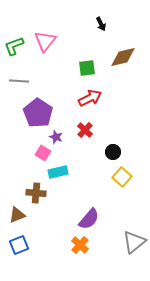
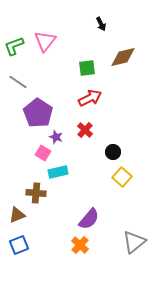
gray line: moved 1 px left, 1 px down; rotated 30 degrees clockwise
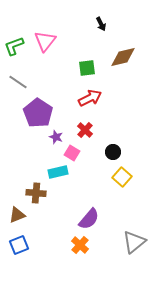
pink square: moved 29 px right
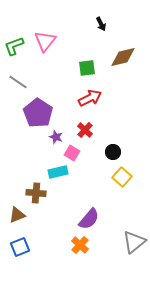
blue square: moved 1 px right, 2 px down
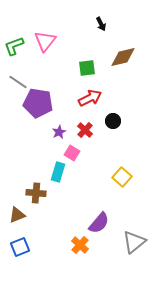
purple pentagon: moved 10 px up; rotated 24 degrees counterclockwise
purple star: moved 3 px right, 5 px up; rotated 24 degrees clockwise
black circle: moved 31 px up
cyan rectangle: rotated 60 degrees counterclockwise
purple semicircle: moved 10 px right, 4 px down
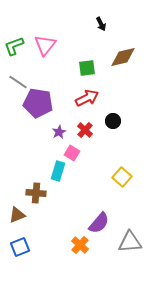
pink triangle: moved 4 px down
red arrow: moved 3 px left
cyan rectangle: moved 1 px up
gray triangle: moved 4 px left; rotated 35 degrees clockwise
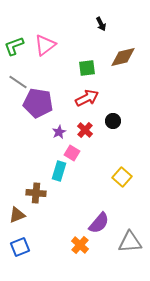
pink triangle: rotated 15 degrees clockwise
cyan rectangle: moved 1 px right
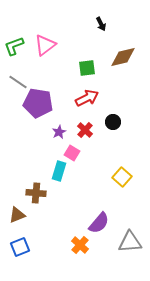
black circle: moved 1 px down
